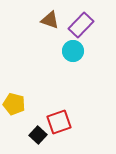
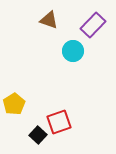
brown triangle: moved 1 px left
purple rectangle: moved 12 px right
yellow pentagon: rotated 25 degrees clockwise
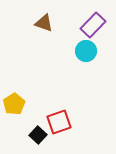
brown triangle: moved 5 px left, 3 px down
cyan circle: moved 13 px right
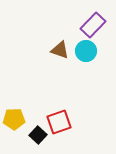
brown triangle: moved 16 px right, 27 px down
yellow pentagon: moved 15 px down; rotated 30 degrees clockwise
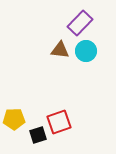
purple rectangle: moved 13 px left, 2 px up
brown triangle: rotated 12 degrees counterclockwise
black square: rotated 30 degrees clockwise
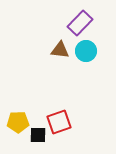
yellow pentagon: moved 4 px right, 3 px down
black square: rotated 18 degrees clockwise
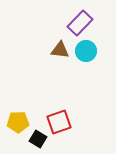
black square: moved 4 px down; rotated 30 degrees clockwise
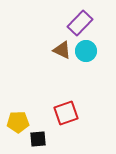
brown triangle: moved 2 px right; rotated 18 degrees clockwise
red square: moved 7 px right, 9 px up
black square: rotated 36 degrees counterclockwise
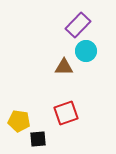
purple rectangle: moved 2 px left, 2 px down
brown triangle: moved 2 px right, 17 px down; rotated 24 degrees counterclockwise
yellow pentagon: moved 1 px right, 1 px up; rotated 10 degrees clockwise
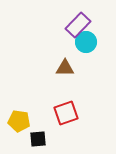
cyan circle: moved 9 px up
brown triangle: moved 1 px right, 1 px down
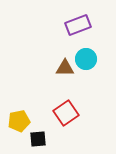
purple rectangle: rotated 25 degrees clockwise
cyan circle: moved 17 px down
red square: rotated 15 degrees counterclockwise
yellow pentagon: rotated 20 degrees counterclockwise
